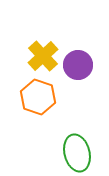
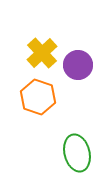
yellow cross: moved 1 px left, 3 px up
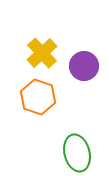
purple circle: moved 6 px right, 1 px down
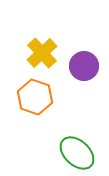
orange hexagon: moved 3 px left
green ellipse: rotated 33 degrees counterclockwise
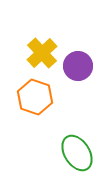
purple circle: moved 6 px left
green ellipse: rotated 15 degrees clockwise
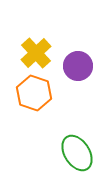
yellow cross: moved 6 px left
orange hexagon: moved 1 px left, 4 px up
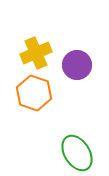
yellow cross: rotated 20 degrees clockwise
purple circle: moved 1 px left, 1 px up
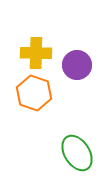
yellow cross: rotated 24 degrees clockwise
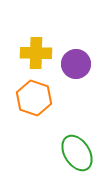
purple circle: moved 1 px left, 1 px up
orange hexagon: moved 5 px down
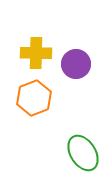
orange hexagon: rotated 20 degrees clockwise
green ellipse: moved 6 px right
